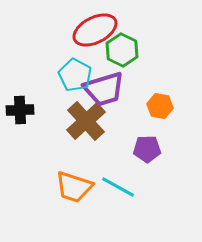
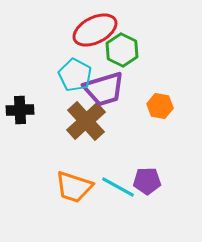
purple pentagon: moved 32 px down
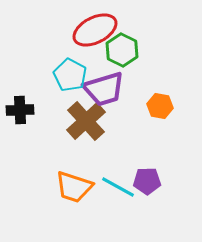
cyan pentagon: moved 5 px left
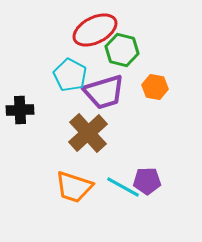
green hexagon: rotated 12 degrees counterclockwise
purple trapezoid: moved 3 px down
orange hexagon: moved 5 px left, 19 px up
brown cross: moved 2 px right, 12 px down
cyan line: moved 5 px right
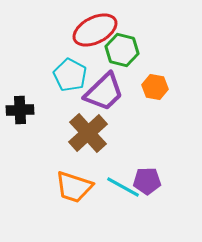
purple trapezoid: rotated 27 degrees counterclockwise
